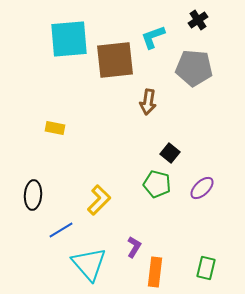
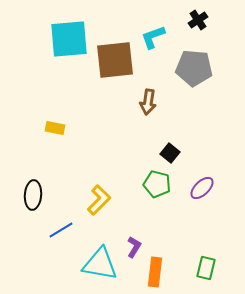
cyan triangle: moved 11 px right; rotated 39 degrees counterclockwise
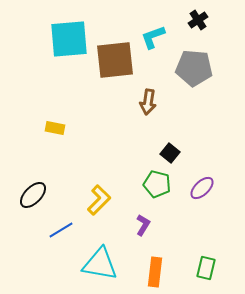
black ellipse: rotated 40 degrees clockwise
purple L-shape: moved 9 px right, 22 px up
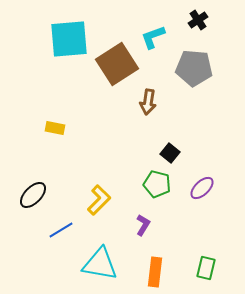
brown square: moved 2 px right, 4 px down; rotated 27 degrees counterclockwise
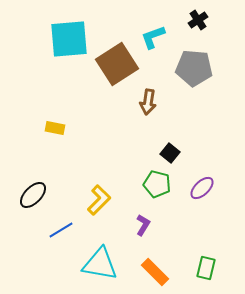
orange rectangle: rotated 52 degrees counterclockwise
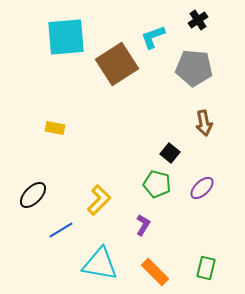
cyan square: moved 3 px left, 2 px up
brown arrow: moved 56 px right, 21 px down; rotated 20 degrees counterclockwise
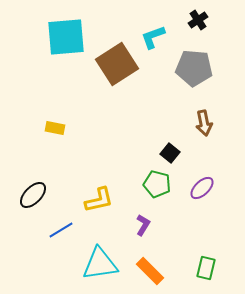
yellow L-shape: rotated 32 degrees clockwise
cyan triangle: rotated 18 degrees counterclockwise
orange rectangle: moved 5 px left, 1 px up
